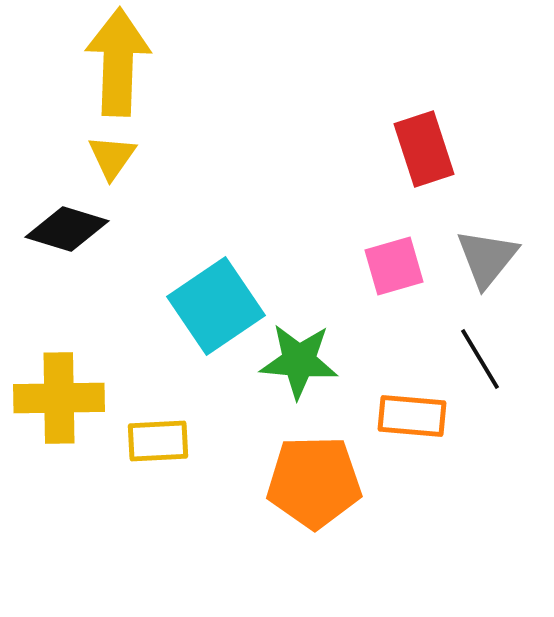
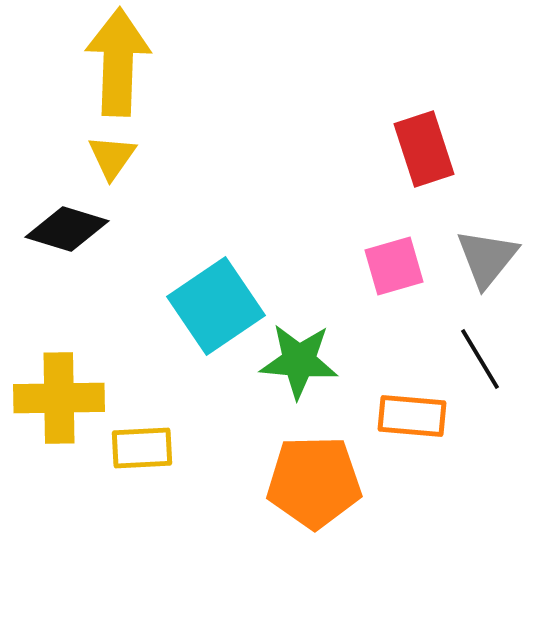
yellow rectangle: moved 16 px left, 7 px down
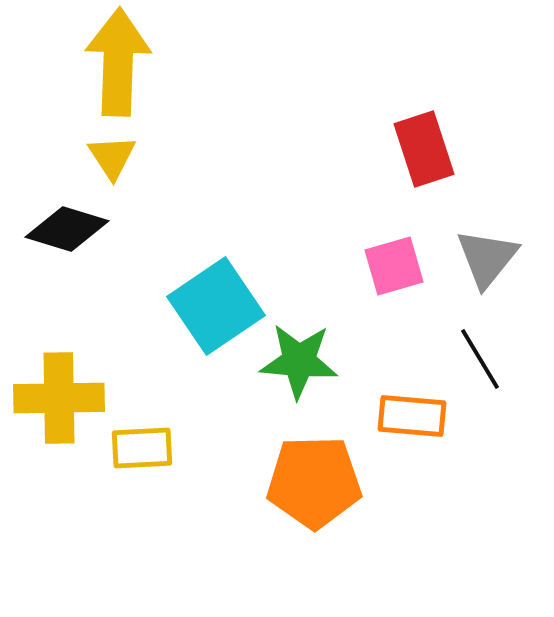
yellow triangle: rotated 8 degrees counterclockwise
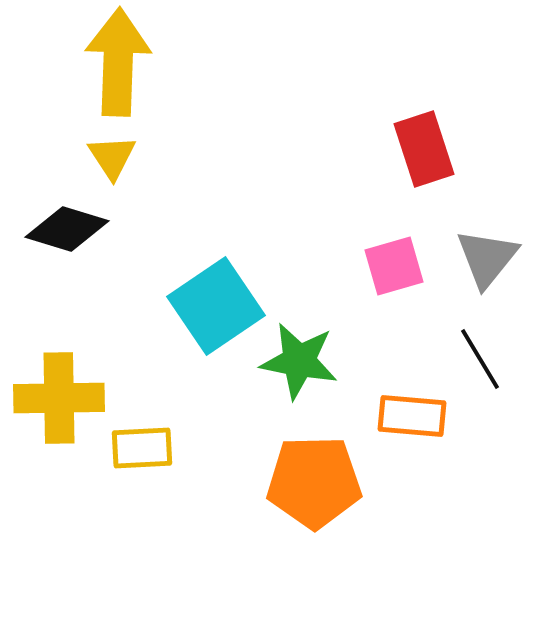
green star: rotated 6 degrees clockwise
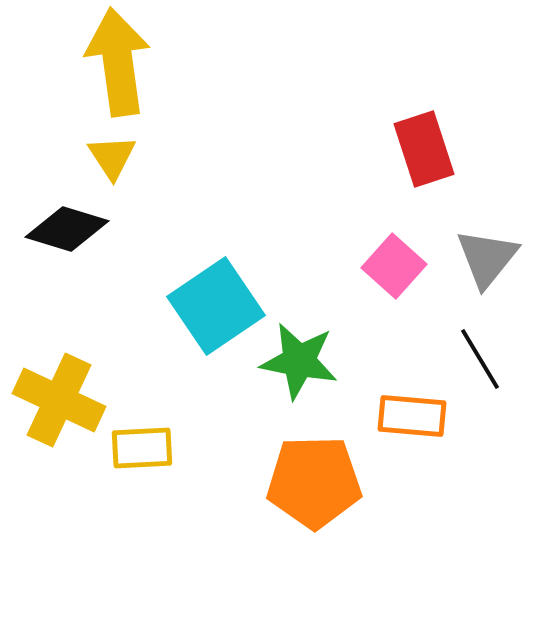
yellow arrow: rotated 10 degrees counterclockwise
pink square: rotated 32 degrees counterclockwise
yellow cross: moved 2 px down; rotated 26 degrees clockwise
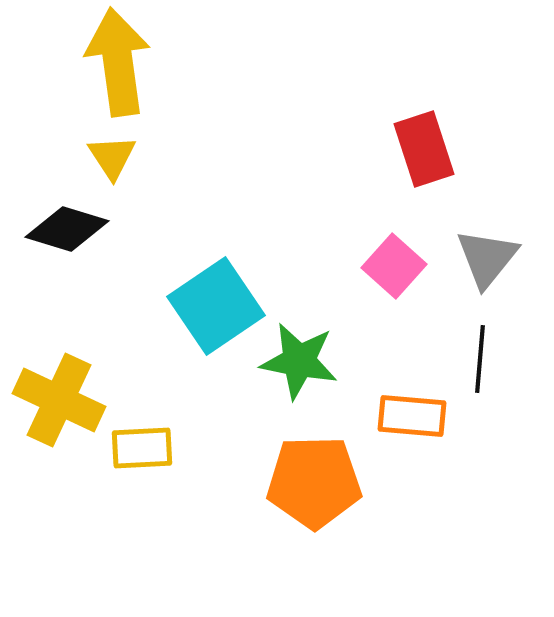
black line: rotated 36 degrees clockwise
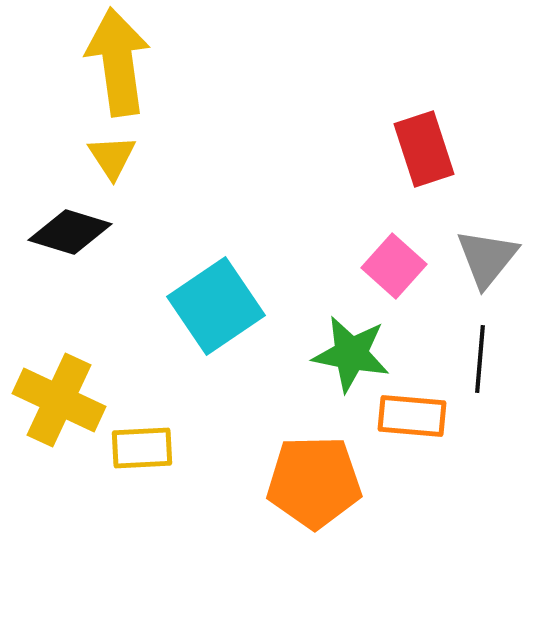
black diamond: moved 3 px right, 3 px down
green star: moved 52 px right, 7 px up
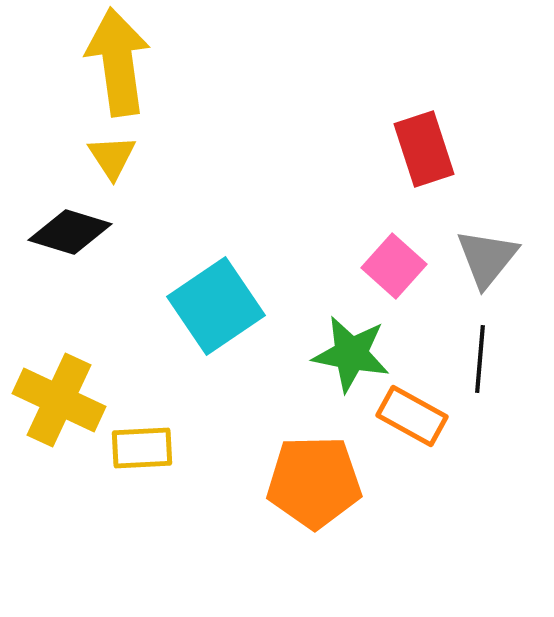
orange rectangle: rotated 24 degrees clockwise
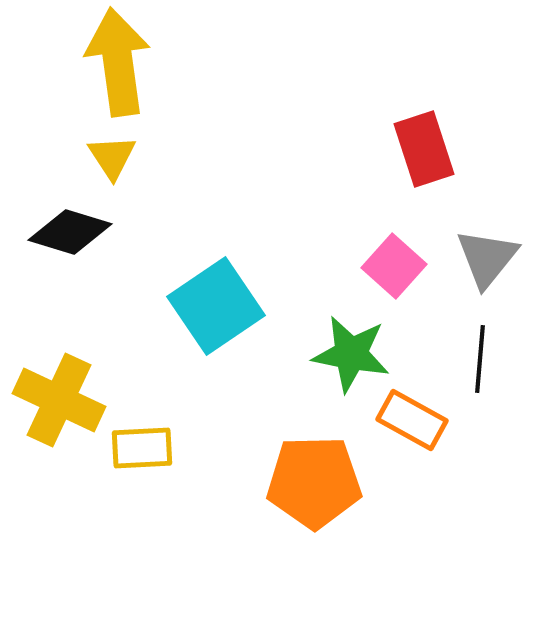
orange rectangle: moved 4 px down
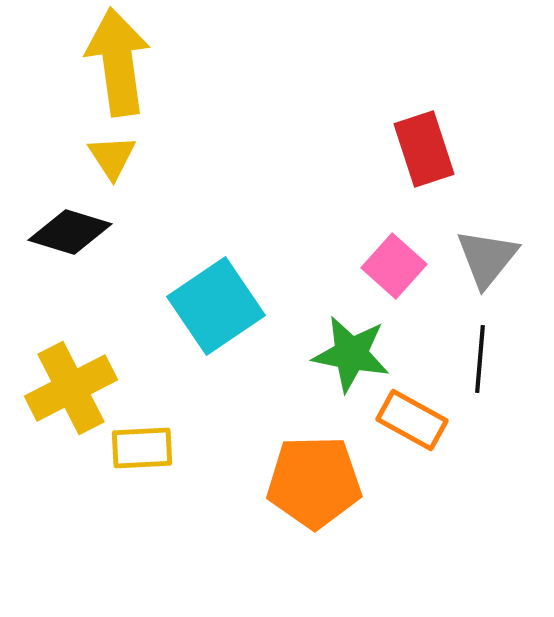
yellow cross: moved 12 px right, 12 px up; rotated 38 degrees clockwise
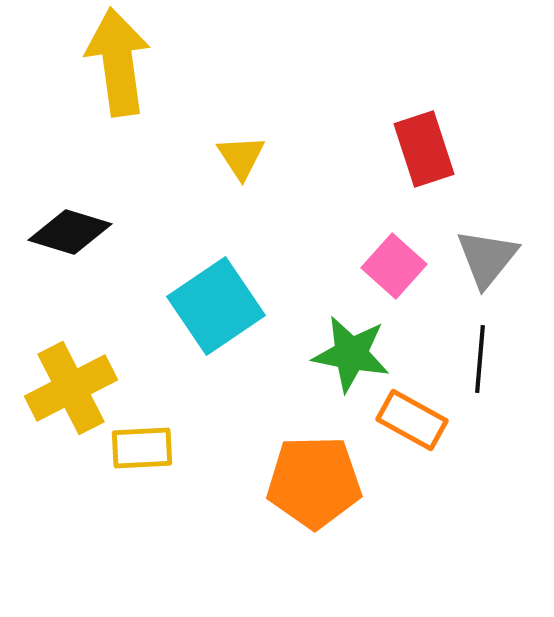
yellow triangle: moved 129 px right
